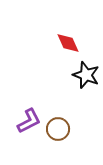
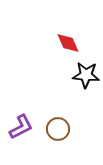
black star: rotated 16 degrees counterclockwise
purple L-shape: moved 8 px left, 6 px down
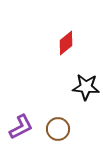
red diamond: moved 2 px left; rotated 75 degrees clockwise
black star: moved 12 px down
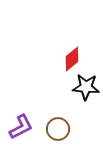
red diamond: moved 6 px right, 16 px down
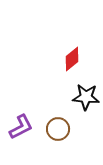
black star: moved 10 px down
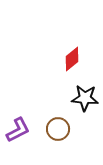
black star: moved 1 px left, 1 px down
purple L-shape: moved 3 px left, 3 px down
